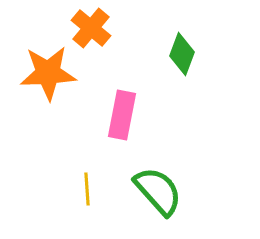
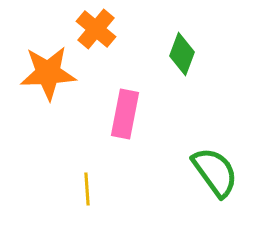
orange cross: moved 5 px right, 1 px down
pink rectangle: moved 3 px right, 1 px up
green semicircle: moved 57 px right, 19 px up; rotated 6 degrees clockwise
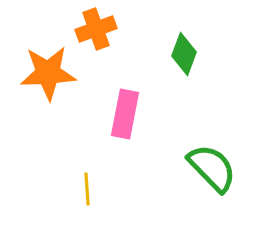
orange cross: rotated 30 degrees clockwise
green diamond: moved 2 px right
green semicircle: moved 3 px left, 4 px up; rotated 8 degrees counterclockwise
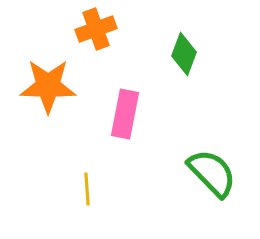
orange star: moved 13 px down; rotated 4 degrees clockwise
green semicircle: moved 5 px down
